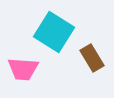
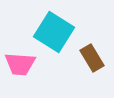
pink trapezoid: moved 3 px left, 5 px up
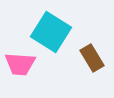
cyan square: moved 3 px left
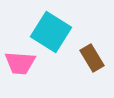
pink trapezoid: moved 1 px up
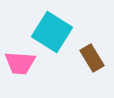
cyan square: moved 1 px right
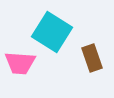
brown rectangle: rotated 12 degrees clockwise
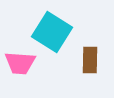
brown rectangle: moved 2 px left, 2 px down; rotated 20 degrees clockwise
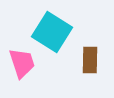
pink trapezoid: moved 2 px right; rotated 112 degrees counterclockwise
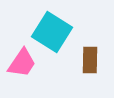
pink trapezoid: rotated 52 degrees clockwise
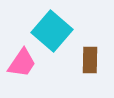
cyan square: moved 1 px up; rotated 9 degrees clockwise
